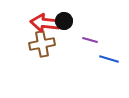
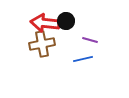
black circle: moved 2 px right
blue line: moved 26 px left; rotated 30 degrees counterclockwise
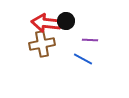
red arrow: moved 1 px right
purple line: rotated 14 degrees counterclockwise
blue line: rotated 42 degrees clockwise
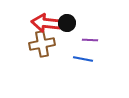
black circle: moved 1 px right, 2 px down
blue line: rotated 18 degrees counterclockwise
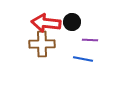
black circle: moved 5 px right, 1 px up
brown cross: rotated 10 degrees clockwise
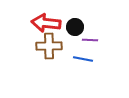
black circle: moved 3 px right, 5 px down
brown cross: moved 7 px right, 2 px down
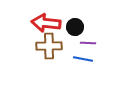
purple line: moved 2 px left, 3 px down
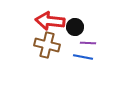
red arrow: moved 4 px right, 2 px up
brown cross: moved 2 px left, 1 px up; rotated 15 degrees clockwise
blue line: moved 2 px up
